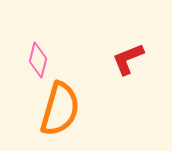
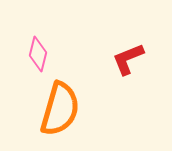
pink diamond: moved 6 px up
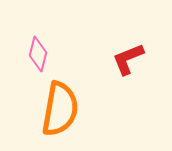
orange semicircle: rotated 6 degrees counterclockwise
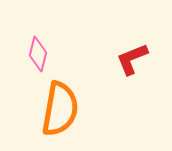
red L-shape: moved 4 px right
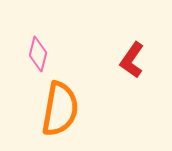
red L-shape: moved 1 px down; rotated 33 degrees counterclockwise
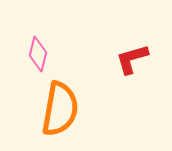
red L-shape: moved 1 px up; rotated 39 degrees clockwise
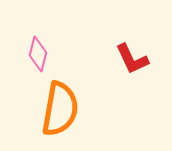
red L-shape: rotated 99 degrees counterclockwise
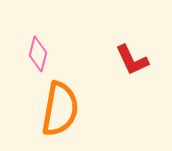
red L-shape: moved 1 px down
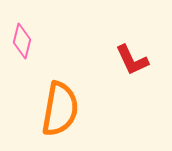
pink diamond: moved 16 px left, 13 px up
